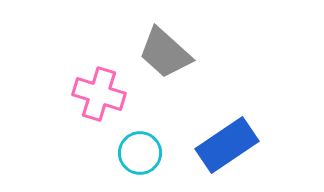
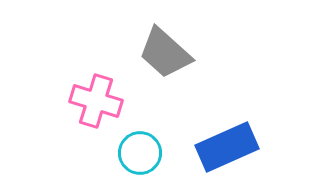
pink cross: moved 3 px left, 7 px down
blue rectangle: moved 2 px down; rotated 10 degrees clockwise
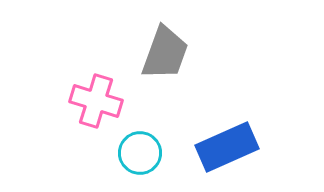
gray trapezoid: rotated 112 degrees counterclockwise
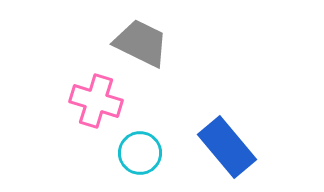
gray trapezoid: moved 24 px left, 10 px up; rotated 84 degrees counterclockwise
blue rectangle: rotated 74 degrees clockwise
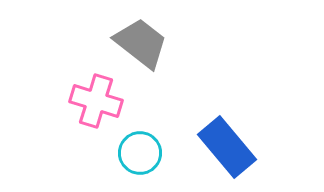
gray trapezoid: rotated 12 degrees clockwise
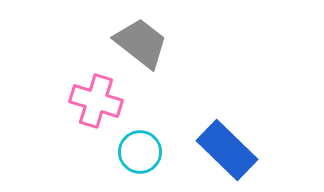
blue rectangle: moved 3 px down; rotated 6 degrees counterclockwise
cyan circle: moved 1 px up
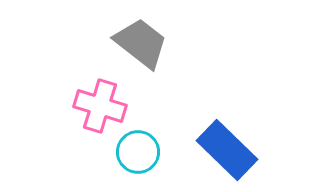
pink cross: moved 4 px right, 5 px down
cyan circle: moved 2 px left
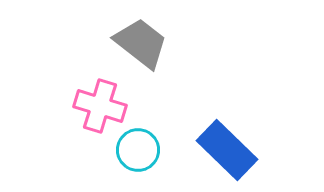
cyan circle: moved 2 px up
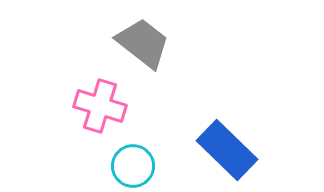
gray trapezoid: moved 2 px right
cyan circle: moved 5 px left, 16 px down
